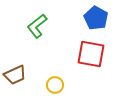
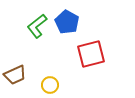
blue pentagon: moved 29 px left, 4 px down
red square: rotated 24 degrees counterclockwise
yellow circle: moved 5 px left
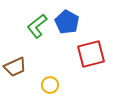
brown trapezoid: moved 8 px up
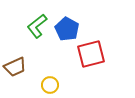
blue pentagon: moved 7 px down
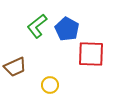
red square: rotated 16 degrees clockwise
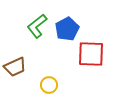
blue pentagon: rotated 15 degrees clockwise
yellow circle: moved 1 px left
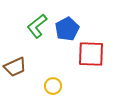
yellow circle: moved 4 px right, 1 px down
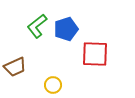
blue pentagon: moved 1 px left; rotated 10 degrees clockwise
red square: moved 4 px right
yellow circle: moved 1 px up
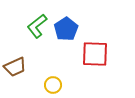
blue pentagon: rotated 15 degrees counterclockwise
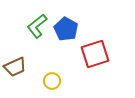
blue pentagon: rotated 10 degrees counterclockwise
red square: rotated 20 degrees counterclockwise
yellow circle: moved 1 px left, 4 px up
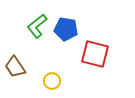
blue pentagon: rotated 20 degrees counterclockwise
red square: rotated 32 degrees clockwise
brown trapezoid: rotated 80 degrees clockwise
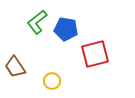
green L-shape: moved 4 px up
red square: rotated 28 degrees counterclockwise
